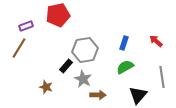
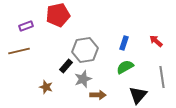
brown line: moved 3 px down; rotated 45 degrees clockwise
gray star: rotated 24 degrees clockwise
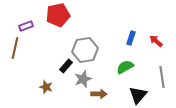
blue rectangle: moved 7 px right, 5 px up
brown line: moved 4 px left, 3 px up; rotated 65 degrees counterclockwise
brown arrow: moved 1 px right, 1 px up
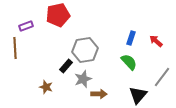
brown line: rotated 15 degrees counterclockwise
green semicircle: moved 4 px right, 5 px up; rotated 78 degrees clockwise
gray line: rotated 45 degrees clockwise
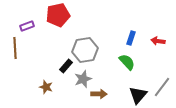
purple rectangle: moved 1 px right
red arrow: moved 2 px right; rotated 32 degrees counterclockwise
green semicircle: moved 2 px left
gray line: moved 10 px down
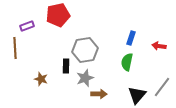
red arrow: moved 1 px right, 5 px down
green semicircle: rotated 126 degrees counterclockwise
black rectangle: rotated 40 degrees counterclockwise
gray star: moved 2 px right, 1 px up
brown star: moved 5 px left, 8 px up
black triangle: moved 1 px left
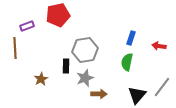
brown star: rotated 24 degrees clockwise
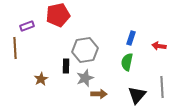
gray line: rotated 40 degrees counterclockwise
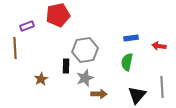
blue rectangle: rotated 64 degrees clockwise
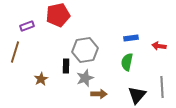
brown line: moved 4 px down; rotated 20 degrees clockwise
